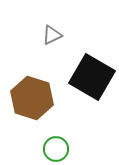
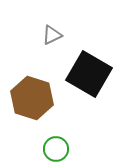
black square: moved 3 px left, 3 px up
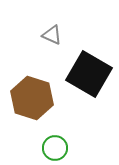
gray triangle: rotated 50 degrees clockwise
green circle: moved 1 px left, 1 px up
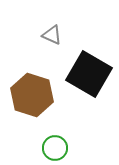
brown hexagon: moved 3 px up
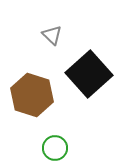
gray triangle: rotated 20 degrees clockwise
black square: rotated 18 degrees clockwise
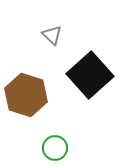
black square: moved 1 px right, 1 px down
brown hexagon: moved 6 px left
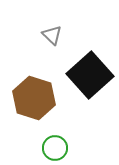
brown hexagon: moved 8 px right, 3 px down
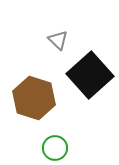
gray triangle: moved 6 px right, 5 px down
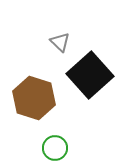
gray triangle: moved 2 px right, 2 px down
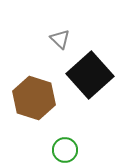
gray triangle: moved 3 px up
green circle: moved 10 px right, 2 px down
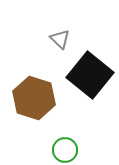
black square: rotated 9 degrees counterclockwise
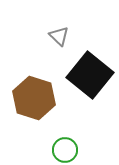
gray triangle: moved 1 px left, 3 px up
